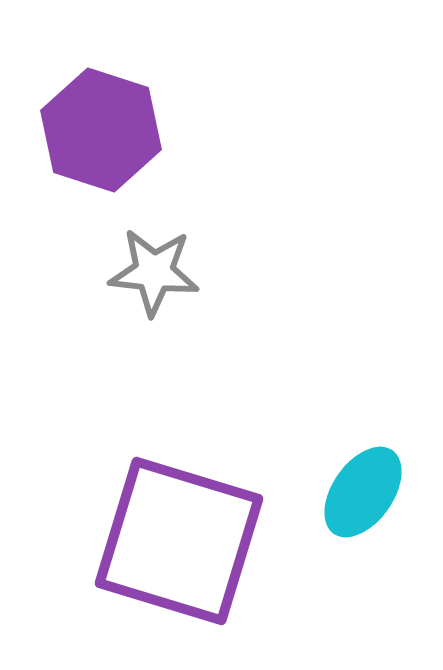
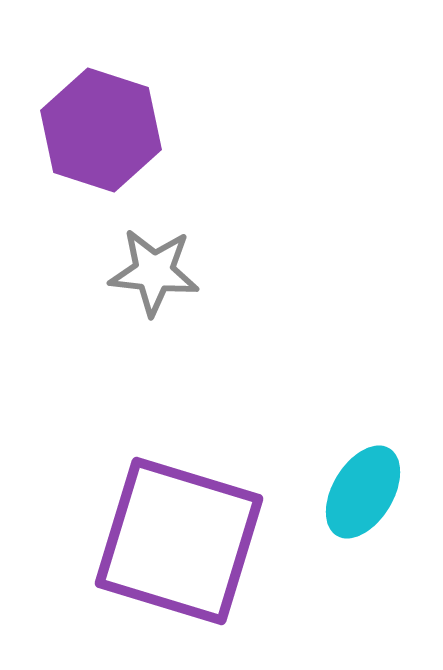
cyan ellipse: rotated 4 degrees counterclockwise
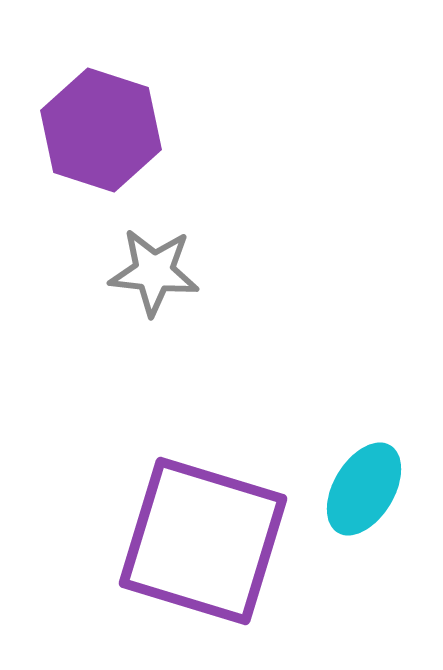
cyan ellipse: moved 1 px right, 3 px up
purple square: moved 24 px right
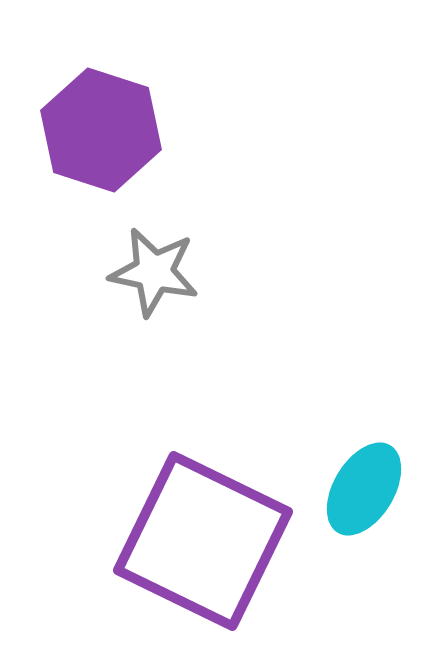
gray star: rotated 6 degrees clockwise
purple square: rotated 9 degrees clockwise
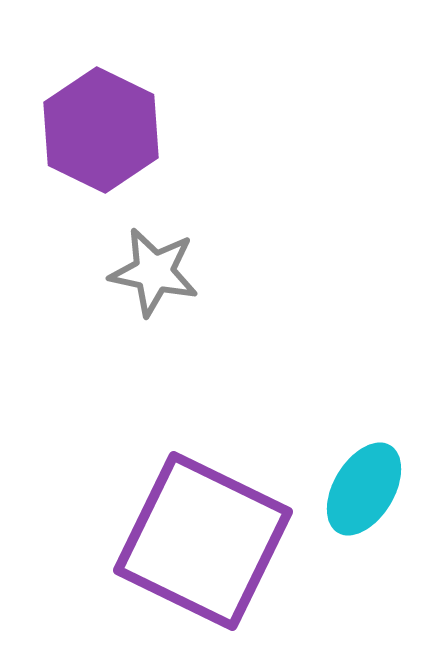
purple hexagon: rotated 8 degrees clockwise
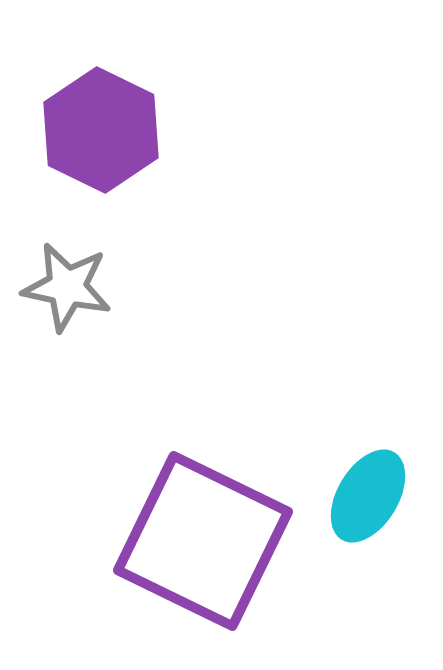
gray star: moved 87 px left, 15 px down
cyan ellipse: moved 4 px right, 7 px down
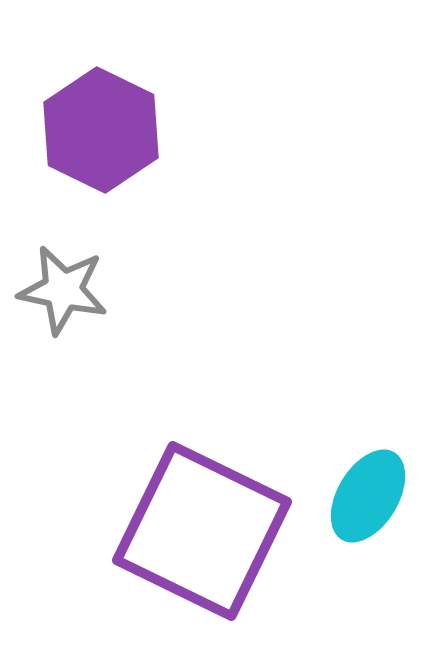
gray star: moved 4 px left, 3 px down
purple square: moved 1 px left, 10 px up
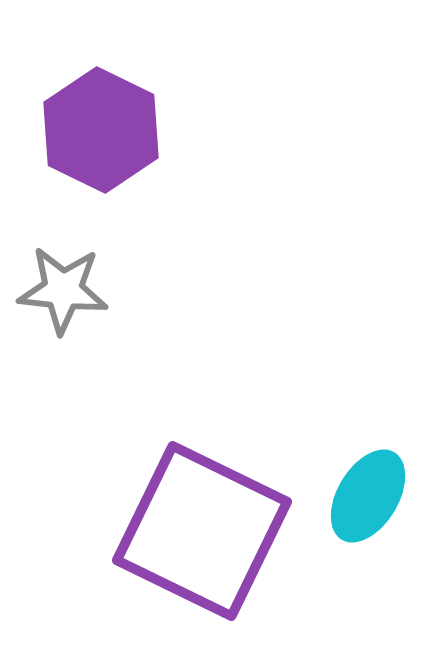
gray star: rotated 6 degrees counterclockwise
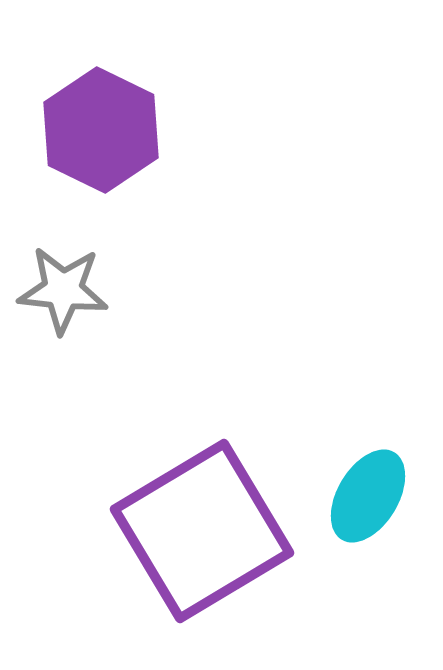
purple square: rotated 33 degrees clockwise
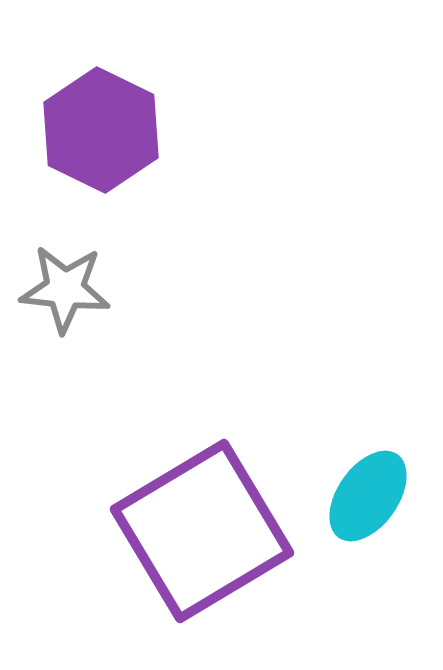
gray star: moved 2 px right, 1 px up
cyan ellipse: rotated 4 degrees clockwise
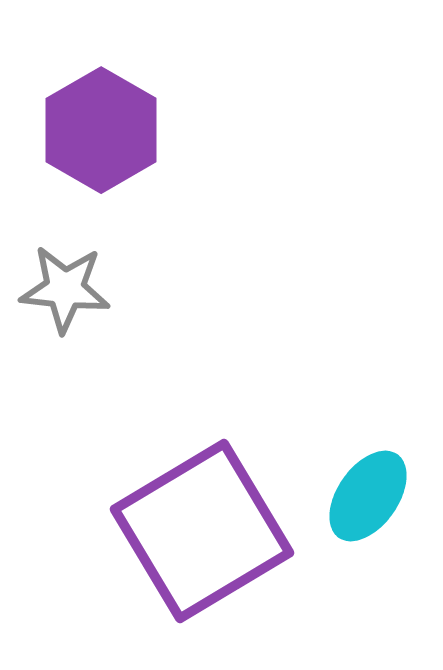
purple hexagon: rotated 4 degrees clockwise
